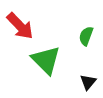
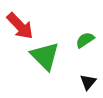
green semicircle: moved 1 px left, 4 px down; rotated 36 degrees clockwise
green triangle: moved 1 px left, 4 px up
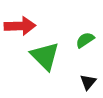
red arrow: rotated 48 degrees counterclockwise
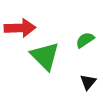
red arrow: moved 2 px down
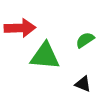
green triangle: rotated 40 degrees counterclockwise
black triangle: moved 5 px left, 2 px down; rotated 48 degrees counterclockwise
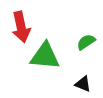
red arrow: moved 1 px right, 1 px up; rotated 80 degrees clockwise
green semicircle: moved 1 px right, 2 px down
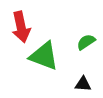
green triangle: moved 1 px left; rotated 16 degrees clockwise
black triangle: rotated 18 degrees counterclockwise
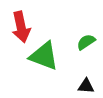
black triangle: moved 3 px right, 2 px down
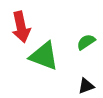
black triangle: rotated 24 degrees counterclockwise
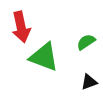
green triangle: moved 1 px down
black triangle: moved 3 px right, 4 px up
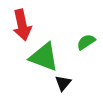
red arrow: moved 1 px right, 2 px up
black triangle: moved 26 px left, 1 px down; rotated 30 degrees counterclockwise
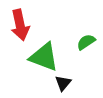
red arrow: moved 2 px left
